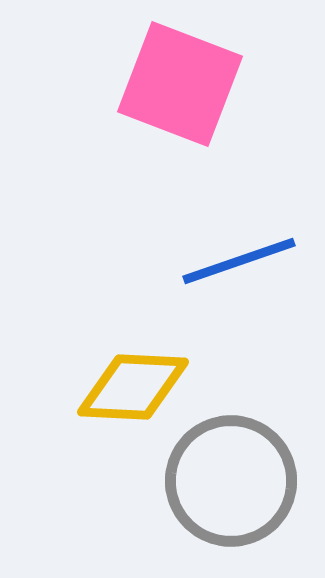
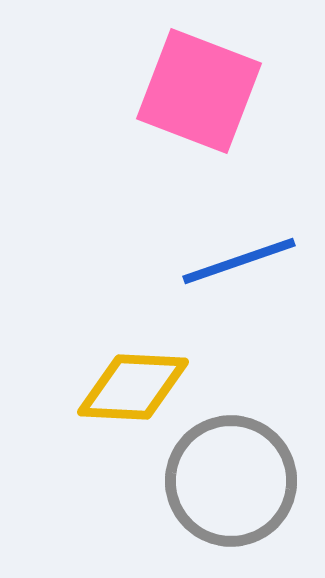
pink square: moved 19 px right, 7 px down
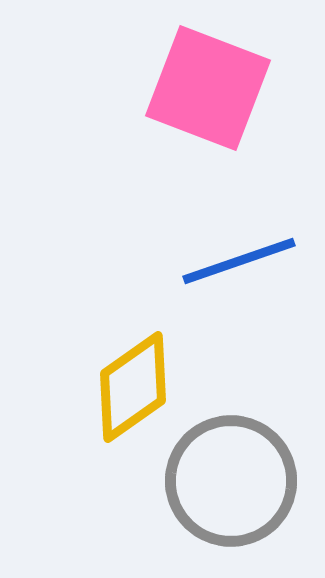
pink square: moved 9 px right, 3 px up
yellow diamond: rotated 38 degrees counterclockwise
